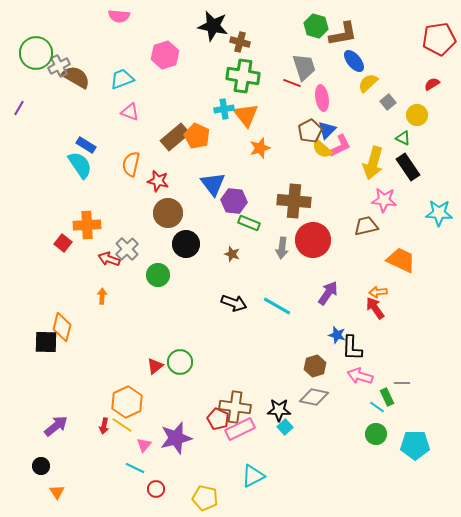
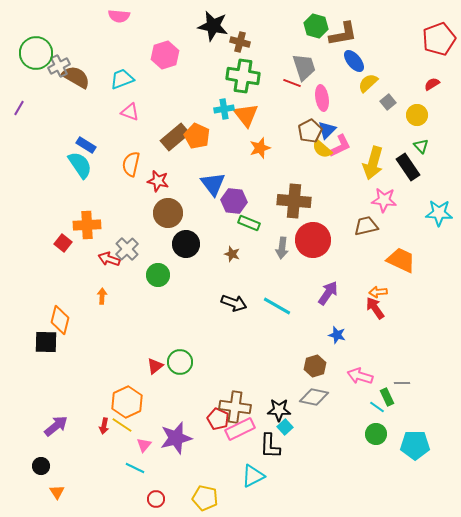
red pentagon at (439, 39): rotated 12 degrees counterclockwise
green triangle at (403, 138): moved 18 px right, 8 px down; rotated 21 degrees clockwise
orange diamond at (62, 327): moved 2 px left, 7 px up
black L-shape at (352, 348): moved 82 px left, 98 px down
red circle at (156, 489): moved 10 px down
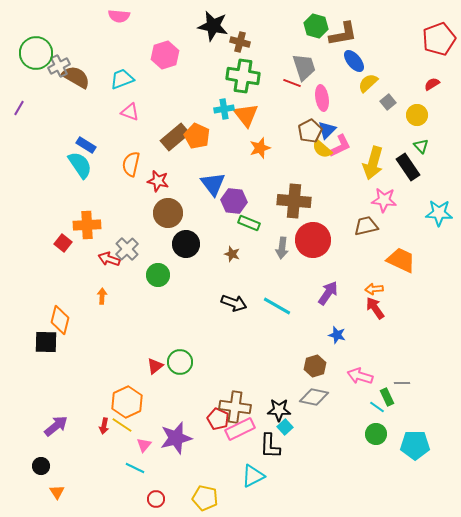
orange arrow at (378, 292): moved 4 px left, 3 px up
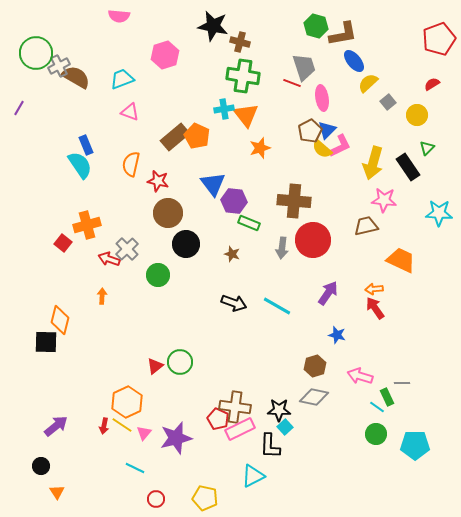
blue rectangle at (86, 145): rotated 36 degrees clockwise
green triangle at (421, 146): moved 6 px right, 2 px down; rotated 28 degrees clockwise
orange cross at (87, 225): rotated 12 degrees counterclockwise
pink triangle at (144, 445): moved 12 px up
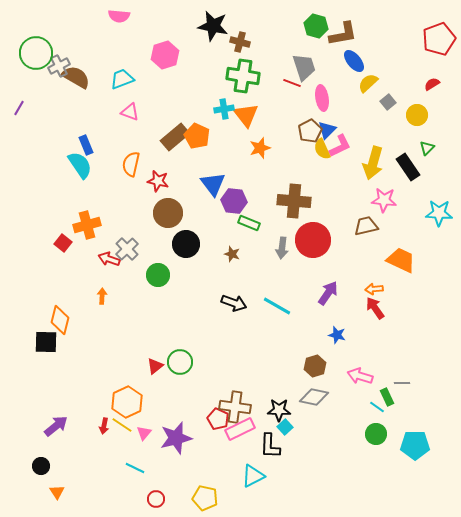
yellow semicircle at (322, 149): rotated 25 degrees clockwise
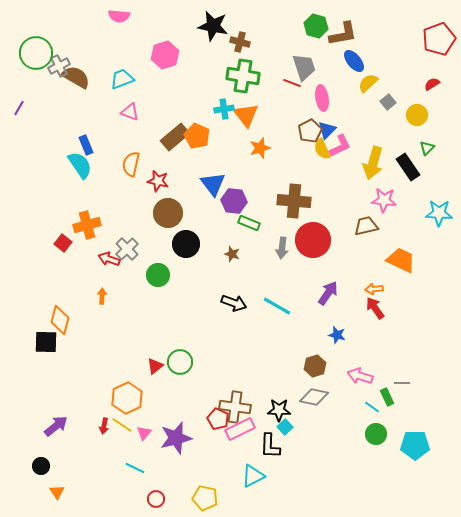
orange hexagon at (127, 402): moved 4 px up
cyan line at (377, 407): moved 5 px left
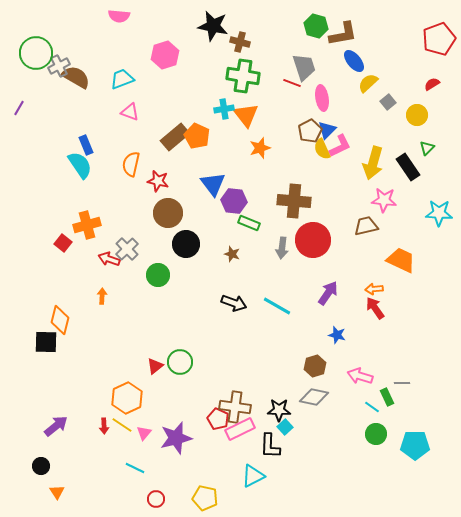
red arrow at (104, 426): rotated 14 degrees counterclockwise
